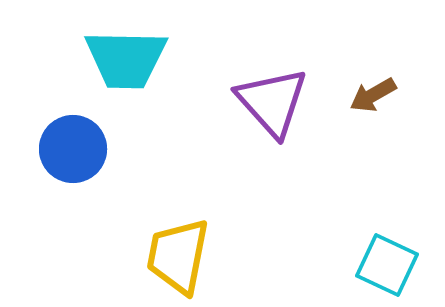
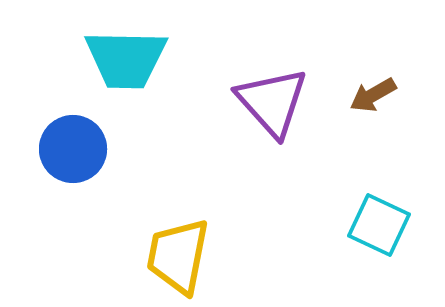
cyan square: moved 8 px left, 40 px up
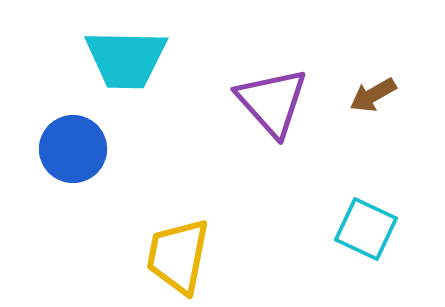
cyan square: moved 13 px left, 4 px down
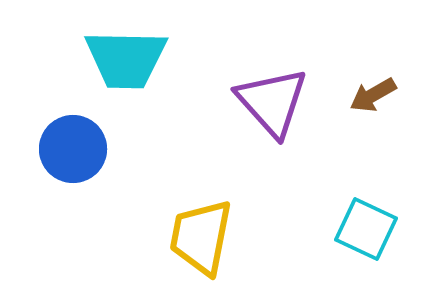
yellow trapezoid: moved 23 px right, 19 px up
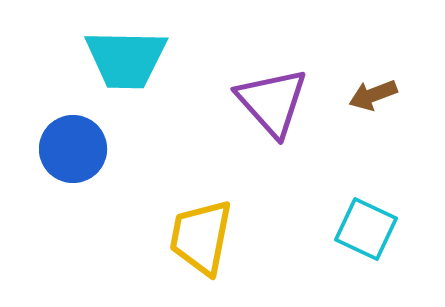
brown arrow: rotated 9 degrees clockwise
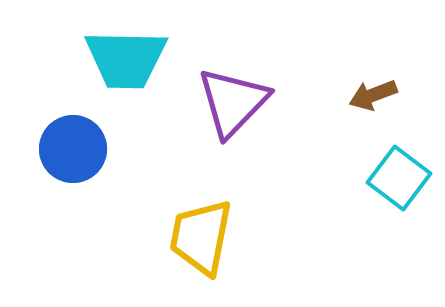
purple triangle: moved 39 px left; rotated 26 degrees clockwise
cyan square: moved 33 px right, 51 px up; rotated 12 degrees clockwise
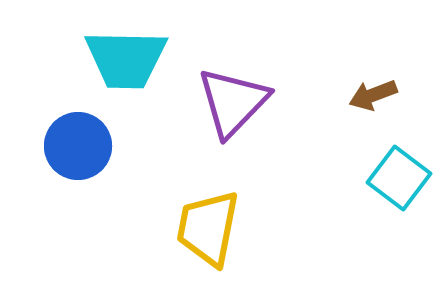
blue circle: moved 5 px right, 3 px up
yellow trapezoid: moved 7 px right, 9 px up
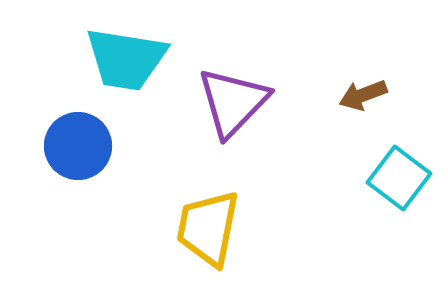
cyan trapezoid: rotated 8 degrees clockwise
brown arrow: moved 10 px left
